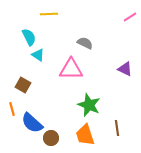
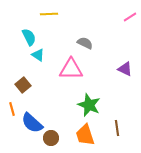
brown square: rotated 21 degrees clockwise
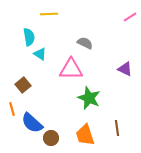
cyan semicircle: rotated 18 degrees clockwise
cyan triangle: moved 2 px right, 1 px up
green star: moved 7 px up
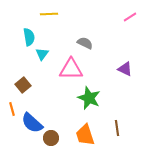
cyan triangle: moved 2 px right; rotated 32 degrees clockwise
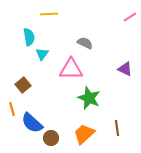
orange trapezoid: moved 1 px left, 1 px up; rotated 65 degrees clockwise
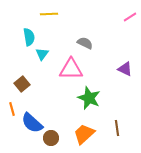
brown square: moved 1 px left, 1 px up
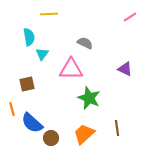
brown square: moved 5 px right; rotated 28 degrees clockwise
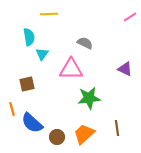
green star: rotated 30 degrees counterclockwise
brown circle: moved 6 px right, 1 px up
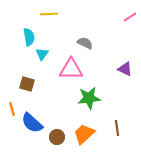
brown square: rotated 28 degrees clockwise
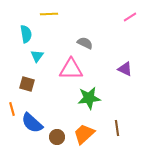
cyan semicircle: moved 3 px left, 3 px up
cyan triangle: moved 5 px left, 2 px down
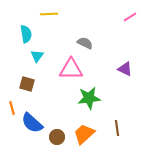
orange line: moved 1 px up
